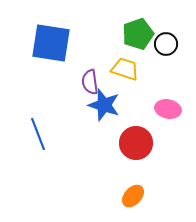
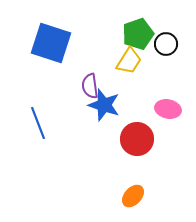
blue square: rotated 9 degrees clockwise
yellow trapezoid: moved 4 px right, 8 px up; rotated 104 degrees clockwise
purple semicircle: moved 4 px down
blue line: moved 11 px up
red circle: moved 1 px right, 4 px up
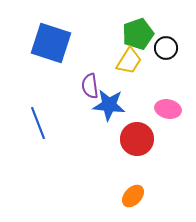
black circle: moved 4 px down
blue star: moved 5 px right; rotated 12 degrees counterclockwise
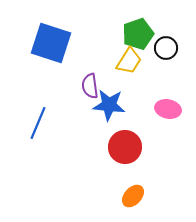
blue line: rotated 44 degrees clockwise
red circle: moved 12 px left, 8 px down
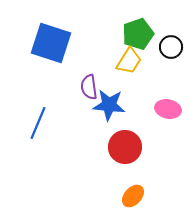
black circle: moved 5 px right, 1 px up
purple semicircle: moved 1 px left, 1 px down
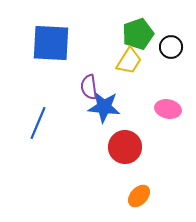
blue square: rotated 15 degrees counterclockwise
blue star: moved 5 px left, 2 px down
orange ellipse: moved 6 px right
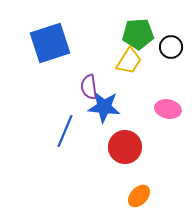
green pentagon: rotated 16 degrees clockwise
blue square: moved 1 px left; rotated 21 degrees counterclockwise
blue line: moved 27 px right, 8 px down
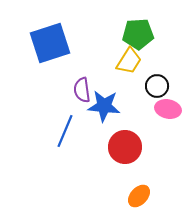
black circle: moved 14 px left, 39 px down
purple semicircle: moved 7 px left, 3 px down
blue star: moved 1 px up
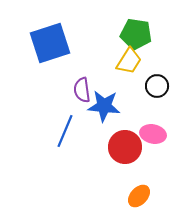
green pentagon: moved 2 px left; rotated 12 degrees clockwise
pink ellipse: moved 15 px left, 25 px down
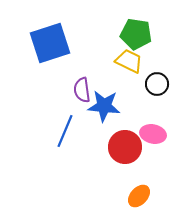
yellow trapezoid: rotated 96 degrees counterclockwise
black circle: moved 2 px up
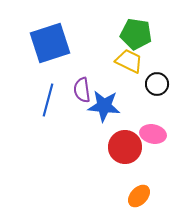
blue line: moved 17 px left, 31 px up; rotated 8 degrees counterclockwise
